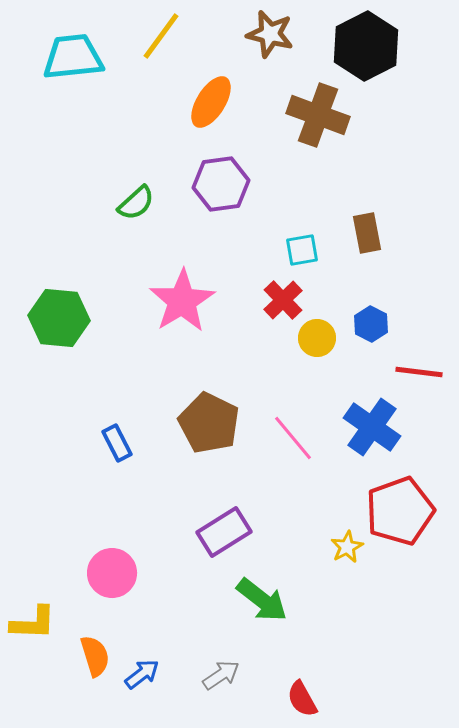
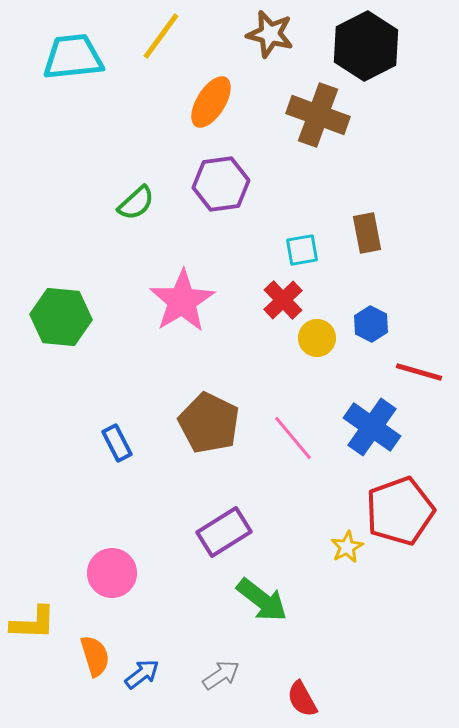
green hexagon: moved 2 px right, 1 px up
red line: rotated 9 degrees clockwise
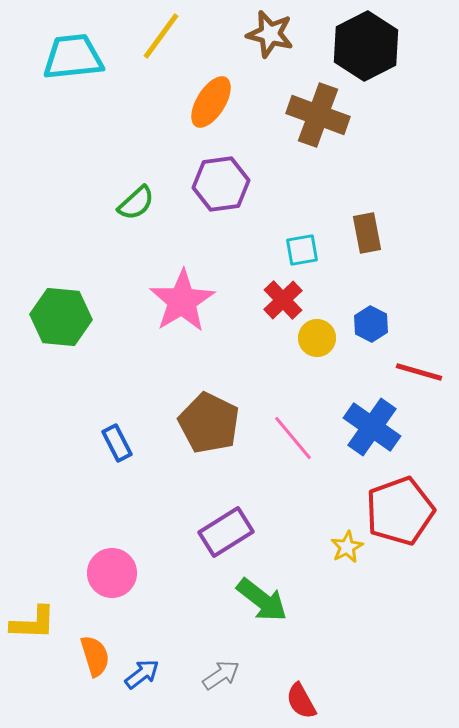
purple rectangle: moved 2 px right
red semicircle: moved 1 px left, 2 px down
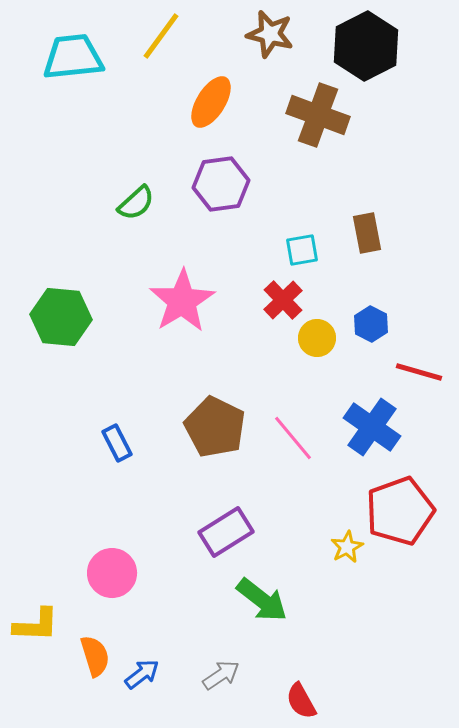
brown pentagon: moved 6 px right, 4 px down
yellow L-shape: moved 3 px right, 2 px down
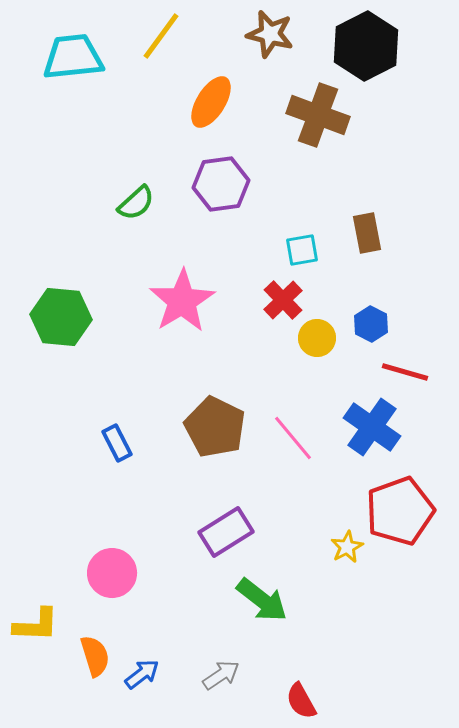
red line: moved 14 px left
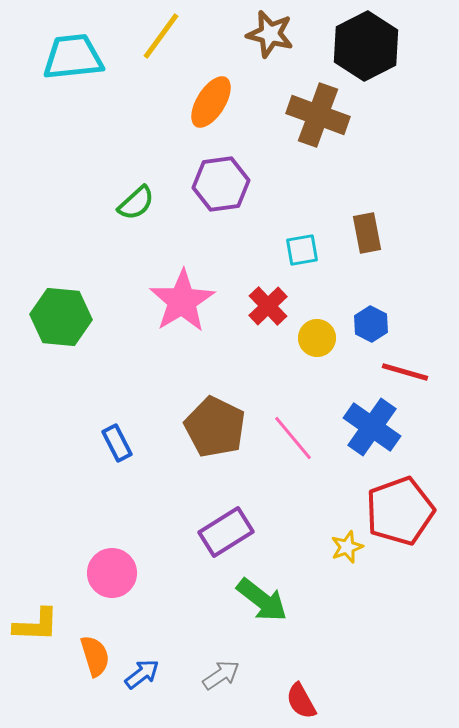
red cross: moved 15 px left, 6 px down
yellow star: rotated 8 degrees clockwise
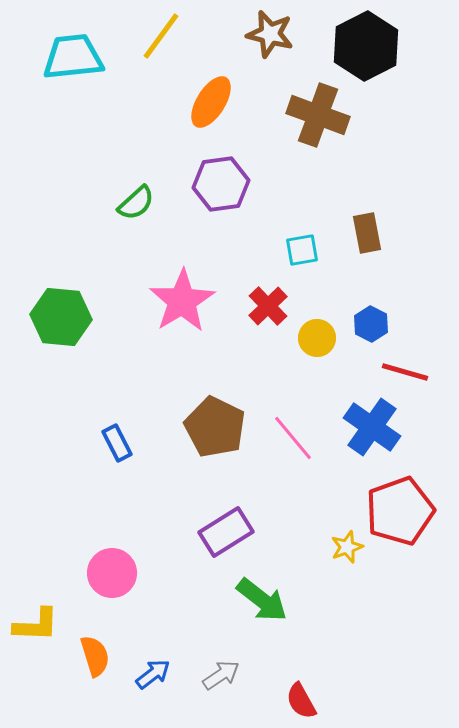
blue arrow: moved 11 px right
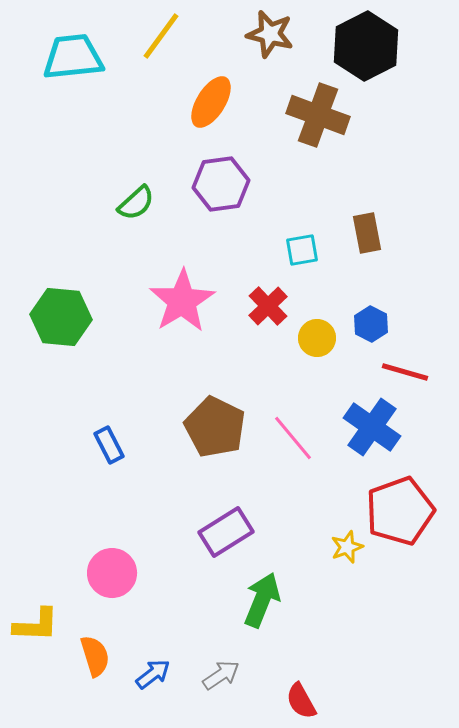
blue rectangle: moved 8 px left, 2 px down
green arrow: rotated 106 degrees counterclockwise
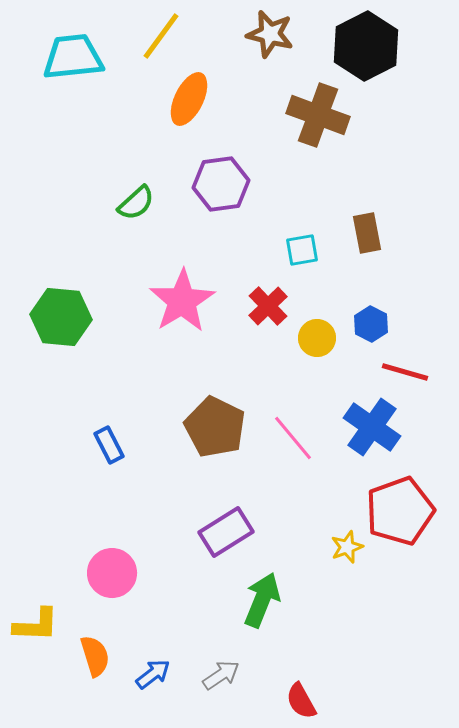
orange ellipse: moved 22 px left, 3 px up; rotated 6 degrees counterclockwise
